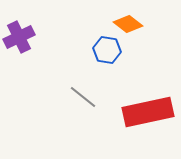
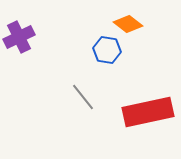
gray line: rotated 12 degrees clockwise
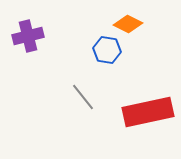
orange diamond: rotated 12 degrees counterclockwise
purple cross: moved 9 px right, 1 px up; rotated 12 degrees clockwise
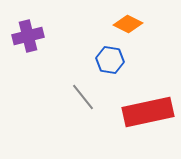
blue hexagon: moved 3 px right, 10 px down
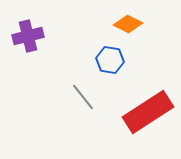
red rectangle: rotated 21 degrees counterclockwise
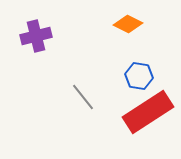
purple cross: moved 8 px right
blue hexagon: moved 29 px right, 16 px down
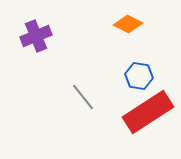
purple cross: rotated 8 degrees counterclockwise
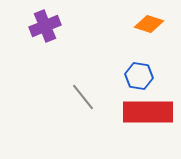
orange diamond: moved 21 px right; rotated 8 degrees counterclockwise
purple cross: moved 9 px right, 10 px up
red rectangle: rotated 33 degrees clockwise
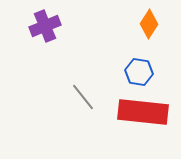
orange diamond: rotated 76 degrees counterclockwise
blue hexagon: moved 4 px up
red rectangle: moved 5 px left; rotated 6 degrees clockwise
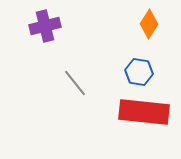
purple cross: rotated 8 degrees clockwise
gray line: moved 8 px left, 14 px up
red rectangle: moved 1 px right
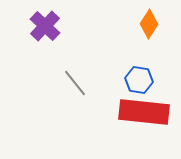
purple cross: rotated 32 degrees counterclockwise
blue hexagon: moved 8 px down
